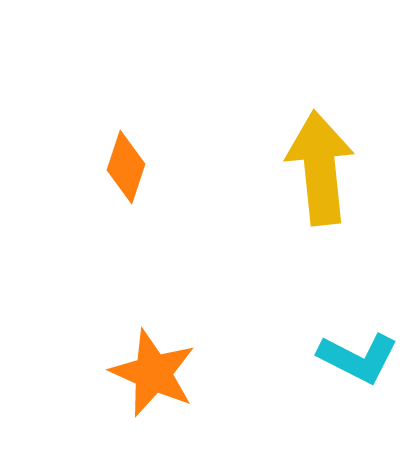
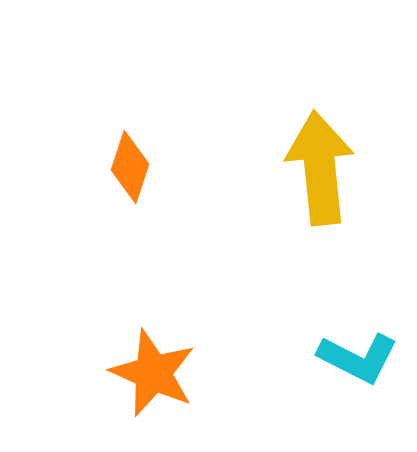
orange diamond: moved 4 px right
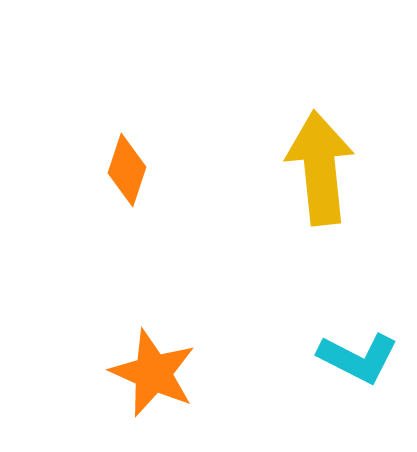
orange diamond: moved 3 px left, 3 px down
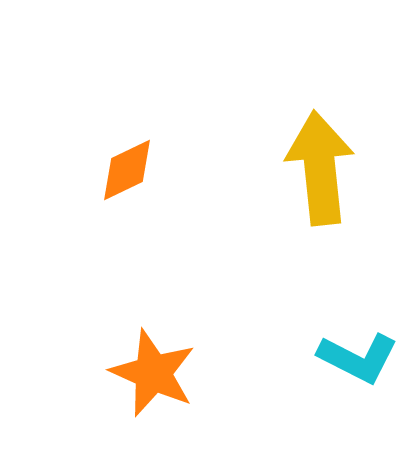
orange diamond: rotated 46 degrees clockwise
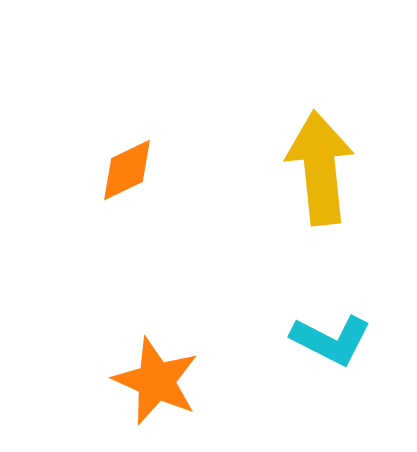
cyan L-shape: moved 27 px left, 18 px up
orange star: moved 3 px right, 8 px down
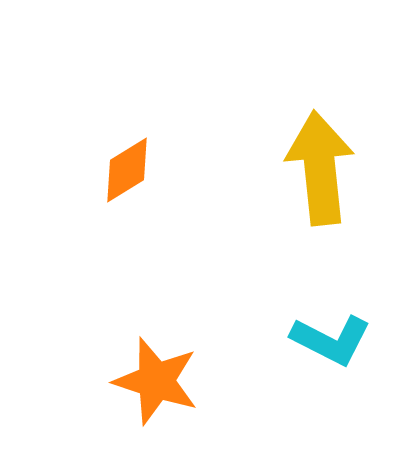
orange diamond: rotated 6 degrees counterclockwise
orange star: rotated 6 degrees counterclockwise
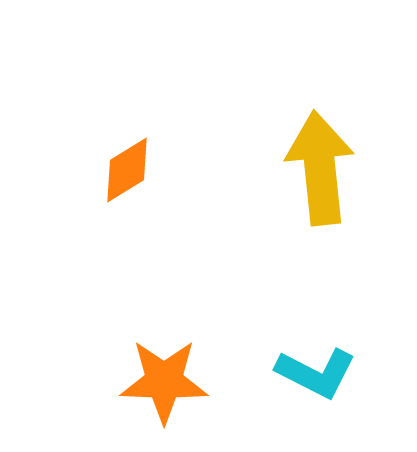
cyan L-shape: moved 15 px left, 33 px down
orange star: moved 8 px right; rotated 16 degrees counterclockwise
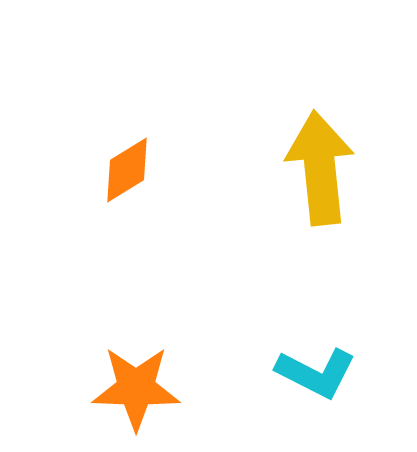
orange star: moved 28 px left, 7 px down
